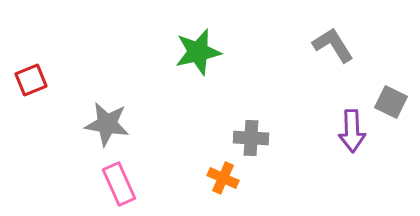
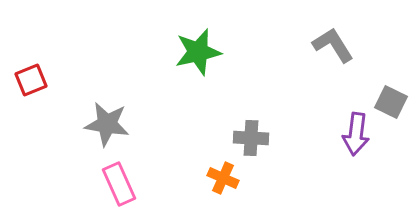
purple arrow: moved 4 px right, 3 px down; rotated 9 degrees clockwise
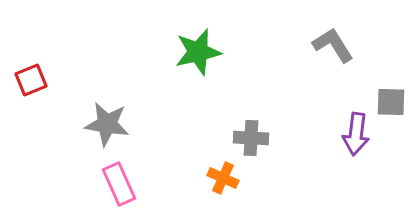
gray square: rotated 24 degrees counterclockwise
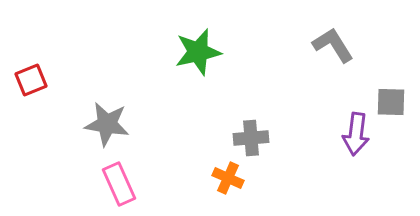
gray cross: rotated 8 degrees counterclockwise
orange cross: moved 5 px right
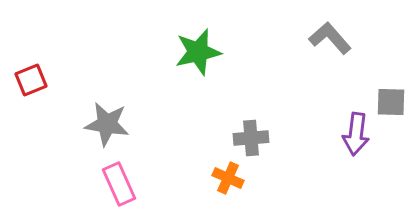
gray L-shape: moved 3 px left, 7 px up; rotated 9 degrees counterclockwise
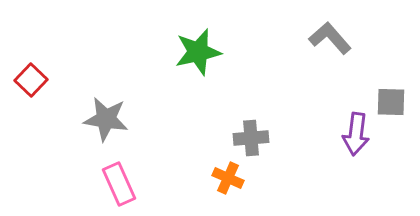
red square: rotated 24 degrees counterclockwise
gray star: moved 1 px left, 5 px up
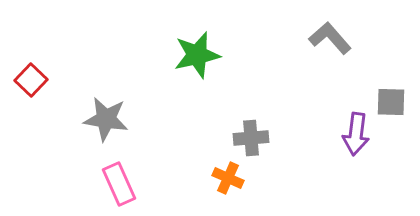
green star: moved 1 px left, 3 px down
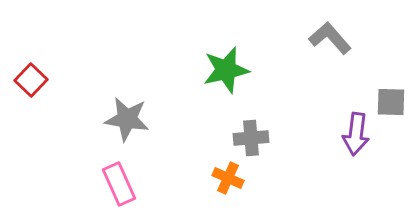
green star: moved 29 px right, 15 px down
gray star: moved 21 px right
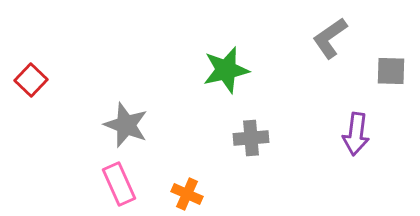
gray L-shape: rotated 84 degrees counterclockwise
gray square: moved 31 px up
gray star: moved 1 px left, 6 px down; rotated 12 degrees clockwise
orange cross: moved 41 px left, 16 px down
